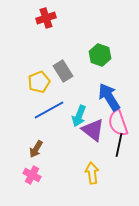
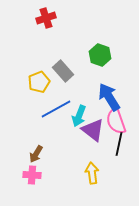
gray rectangle: rotated 10 degrees counterclockwise
blue line: moved 7 px right, 1 px up
pink semicircle: moved 2 px left, 2 px up
black line: moved 1 px up
brown arrow: moved 5 px down
pink cross: rotated 24 degrees counterclockwise
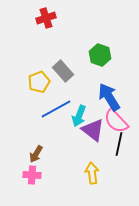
pink semicircle: rotated 24 degrees counterclockwise
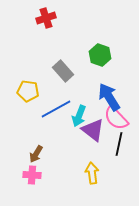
yellow pentagon: moved 11 px left, 9 px down; rotated 30 degrees clockwise
pink semicircle: moved 3 px up
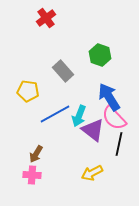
red cross: rotated 18 degrees counterclockwise
blue line: moved 1 px left, 5 px down
pink semicircle: moved 2 px left
yellow arrow: rotated 110 degrees counterclockwise
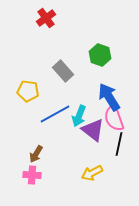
pink semicircle: rotated 24 degrees clockwise
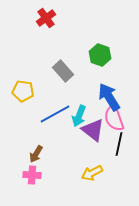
yellow pentagon: moved 5 px left
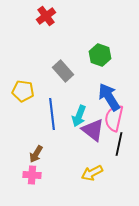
red cross: moved 2 px up
blue line: moved 3 px left; rotated 68 degrees counterclockwise
pink semicircle: rotated 32 degrees clockwise
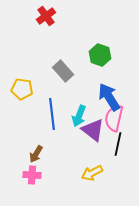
yellow pentagon: moved 1 px left, 2 px up
black line: moved 1 px left
